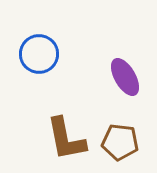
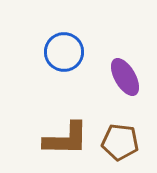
blue circle: moved 25 px right, 2 px up
brown L-shape: rotated 78 degrees counterclockwise
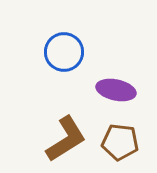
purple ellipse: moved 9 px left, 13 px down; rotated 48 degrees counterclockwise
brown L-shape: rotated 33 degrees counterclockwise
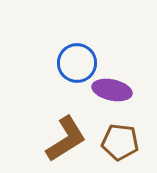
blue circle: moved 13 px right, 11 px down
purple ellipse: moved 4 px left
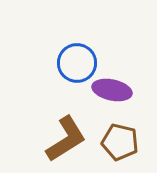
brown pentagon: rotated 6 degrees clockwise
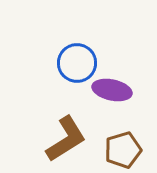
brown pentagon: moved 3 px right, 8 px down; rotated 30 degrees counterclockwise
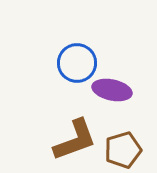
brown L-shape: moved 9 px right, 1 px down; rotated 12 degrees clockwise
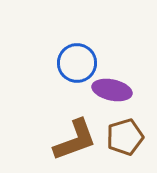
brown pentagon: moved 2 px right, 13 px up
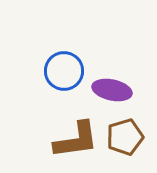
blue circle: moved 13 px left, 8 px down
brown L-shape: moved 1 px right; rotated 12 degrees clockwise
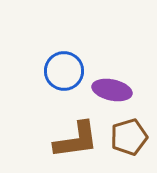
brown pentagon: moved 4 px right
